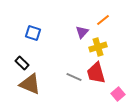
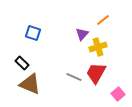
purple triangle: moved 2 px down
red trapezoid: rotated 45 degrees clockwise
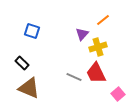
blue square: moved 1 px left, 2 px up
red trapezoid: rotated 55 degrees counterclockwise
brown triangle: moved 1 px left, 4 px down
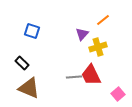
red trapezoid: moved 5 px left, 2 px down
gray line: rotated 28 degrees counterclockwise
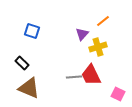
orange line: moved 1 px down
pink square: rotated 24 degrees counterclockwise
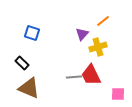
blue square: moved 2 px down
pink square: rotated 24 degrees counterclockwise
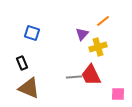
black rectangle: rotated 24 degrees clockwise
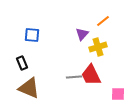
blue square: moved 2 px down; rotated 14 degrees counterclockwise
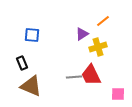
purple triangle: rotated 16 degrees clockwise
brown triangle: moved 2 px right, 2 px up
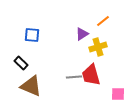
black rectangle: moved 1 px left; rotated 24 degrees counterclockwise
red trapezoid: rotated 10 degrees clockwise
